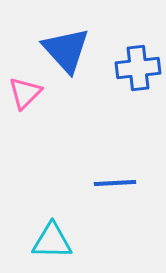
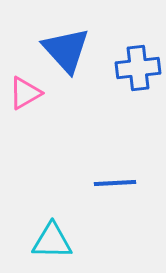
pink triangle: rotated 15 degrees clockwise
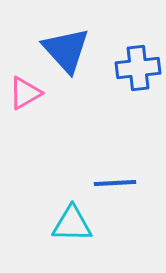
cyan triangle: moved 20 px right, 17 px up
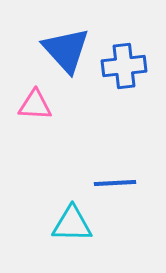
blue cross: moved 14 px left, 2 px up
pink triangle: moved 10 px right, 12 px down; rotated 33 degrees clockwise
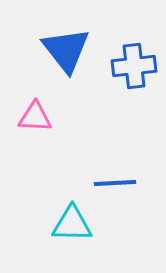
blue triangle: rotated 4 degrees clockwise
blue cross: moved 10 px right
pink triangle: moved 12 px down
